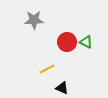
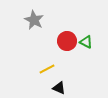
gray star: rotated 30 degrees clockwise
red circle: moved 1 px up
black triangle: moved 3 px left
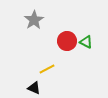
gray star: rotated 12 degrees clockwise
black triangle: moved 25 px left
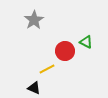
red circle: moved 2 px left, 10 px down
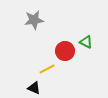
gray star: rotated 24 degrees clockwise
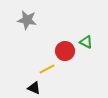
gray star: moved 7 px left; rotated 18 degrees clockwise
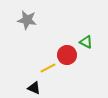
red circle: moved 2 px right, 4 px down
yellow line: moved 1 px right, 1 px up
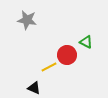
yellow line: moved 1 px right, 1 px up
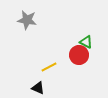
red circle: moved 12 px right
black triangle: moved 4 px right
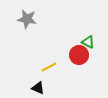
gray star: moved 1 px up
green triangle: moved 2 px right
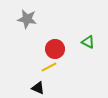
red circle: moved 24 px left, 6 px up
